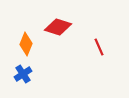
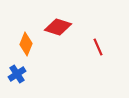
red line: moved 1 px left
blue cross: moved 6 px left
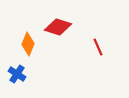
orange diamond: moved 2 px right
blue cross: rotated 24 degrees counterclockwise
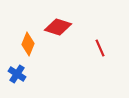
red line: moved 2 px right, 1 px down
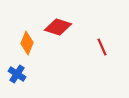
orange diamond: moved 1 px left, 1 px up
red line: moved 2 px right, 1 px up
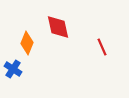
red diamond: rotated 60 degrees clockwise
blue cross: moved 4 px left, 5 px up
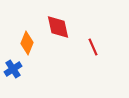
red line: moved 9 px left
blue cross: rotated 24 degrees clockwise
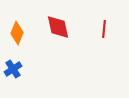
orange diamond: moved 10 px left, 10 px up
red line: moved 11 px right, 18 px up; rotated 30 degrees clockwise
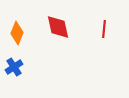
blue cross: moved 1 px right, 2 px up
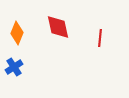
red line: moved 4 px left, 9 px down
